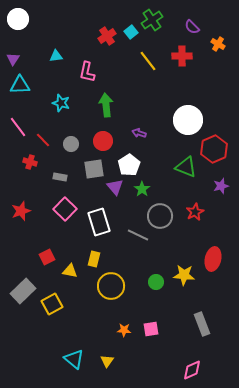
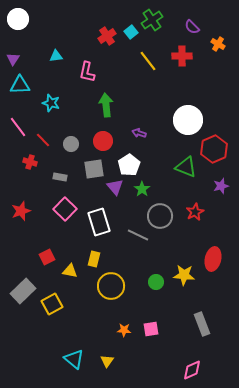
cyan star at (61, 103): moved 10 px left
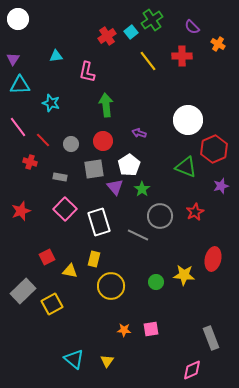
gray rectangle at (202, 324): moved 9 px right, 14 px down
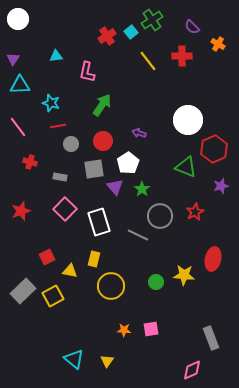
green arrow at (106, 105): moved 4 px left; rotated 40 degrees clockwise
red line at (43, 140): moved 15 px right, 14 px up; rotated 56 degrees counterclockwise
white pentagon at (129, 165): moved 1 px left, 2 px up
yellow square at (52, 304): moved 1 px right, 8 px up
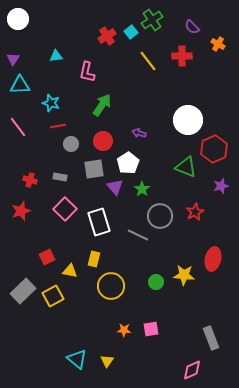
red cross at (30, 162): moved 18 px down
cyan triangle at (74, 359): moved 3 px right
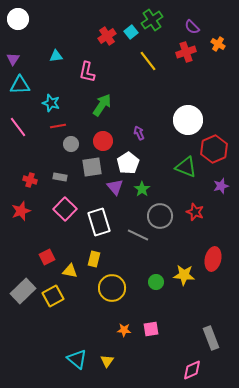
red cross at (182, 56): moved 4 px right, 4 px up; rotated 18 degrees counterclockwise
purple arrow at (139, 133): rotated 48 degrees clockwise
gray square at (94, 169): moved 2 px left, 2 px up
red star at (195, 212): rotated 24 degrees counterclockwise
yellow circle at (111, 286): moved 1 px right, 2 px down
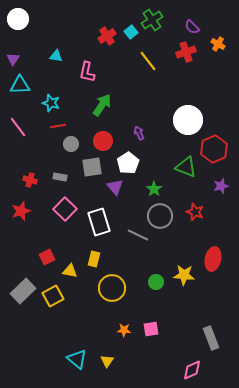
cyan triangle at (56, 56): rotated 16 degrees clockwise
green star at (142, 189): moved 12 px right
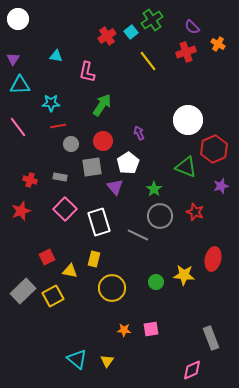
cyan star at (51, 103): rotated 18 degrees counterclockwise
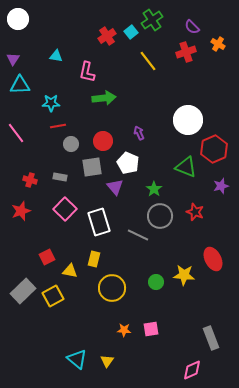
green arrow at (102, 105): moved 2 px right, 7 px up; rotated 50 degrees clockwise
pink line at (18, 127): moved 2 px left, 6 px down
white pentagon at (128, 163): rotated 15 degrees counterclockwise
red ellipse at (213, 259): rotated 40 degrees counterclockwise
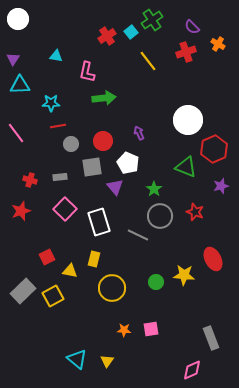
gray rectangle at (60, 177): rotated 16 degrees counterclockwise
